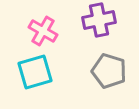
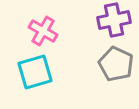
purple cross: moved 15 px right
gray pentagon: moved 7 px right, 7 px up; rotated 8 degrees clockwise
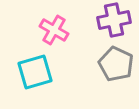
pink cross: moved 11 px right, 1 px up
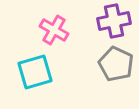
purple cross: moved 1 px down
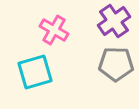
purple cross: rotated 24 degrees counterclockwise
gray pentagon: rotated 24 degrees counterclockwise
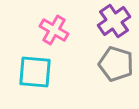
gray pentagon: rotated 16 degrees clockwise
cyan square: rotated 21 degrees clockwise
